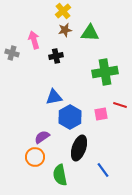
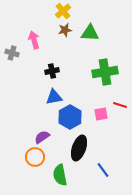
black cross: moved 4 px left, 15 px down
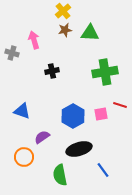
blue triangle: moved 32 px left, 14 px down; rotated 30 degrees clockwise
blue hexagon: moved 3 px right, 1 px up
black ellipse: moved 1 px down; rotated 55 degrees clockwise
orange circle: moved 11 px left
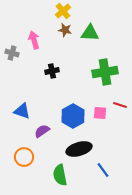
brown star: rotated 24 degrees clockwise
pink square: moved 1 px left, 1 px up; rotated 16 degrees clockwise
purple semicircle: moved 6 px up
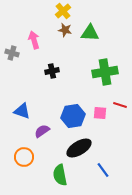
blue hexagon: rotated 20 degrees clockwise
black ellipse: moved 1 px up; rotated 15 degrees counterclockwise
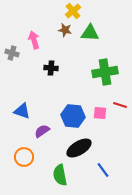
yellow cross: moved 10 px right
black cross: moved 1 px left, 3 px up; rotated 16 degrees clockwise
blue hexagon: rotated 15 degrees clockwise
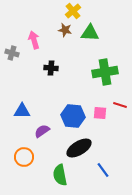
blue triangle: rotated 18 degrees counterclockwise
